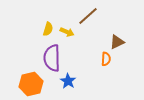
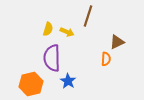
brown line: rotated 30 degrees counterclockwise
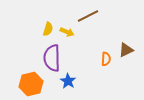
brown line: rotated 45 degrees clockwise
brown triangle: moved 9 px right, 8 px down
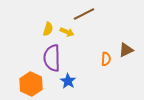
brown line: moved 4 px left, 2 px up
orange hexagon: rotated 20 degrees counterclockwise
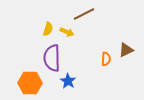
orange hexagon: moved 1 px left, 1 px up; rotated 25 degrees counterclockwise
